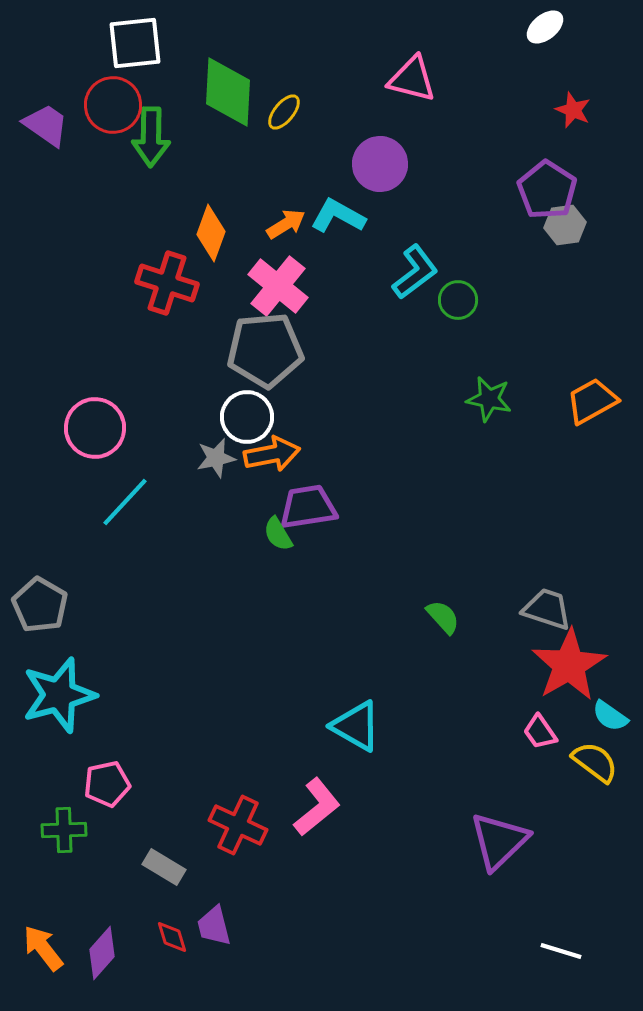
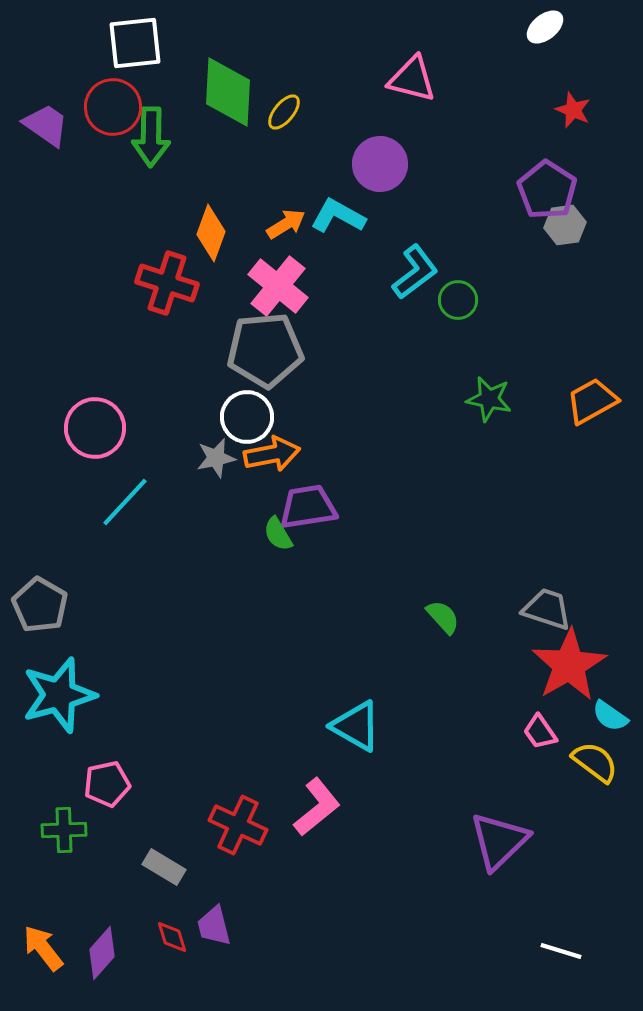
red circle at (113, 105): moved 2 px down
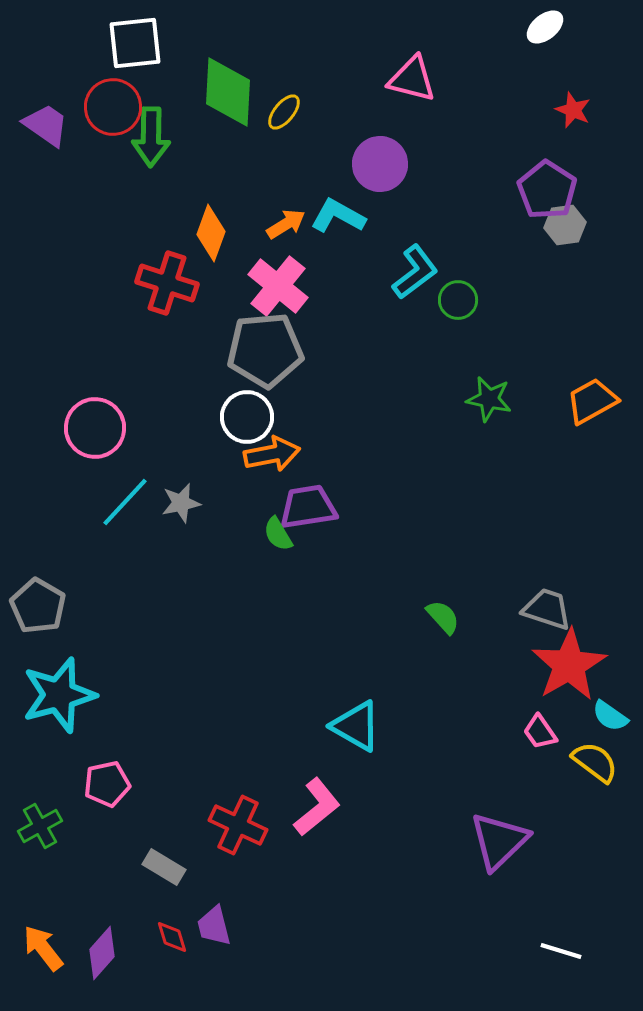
gray star at (216, 458): moved 35 px left, 45 px down
gray pentagon at (40, 605): moved 2 px left, 1 px down
green cross at (64, 830): moved 24 px left, 4 px up; rotated 27 degrees counterclockwise
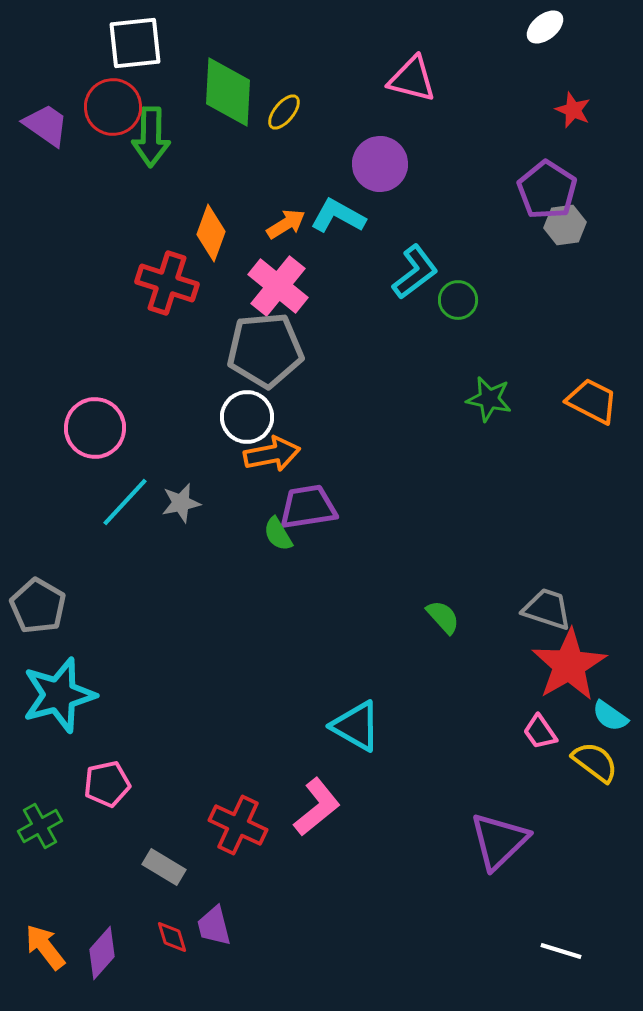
orange trapezoid at (592, 401): rotated 56 degrees clockwise
orange arrow at (43, 948): moved 2 px right, 1 px up
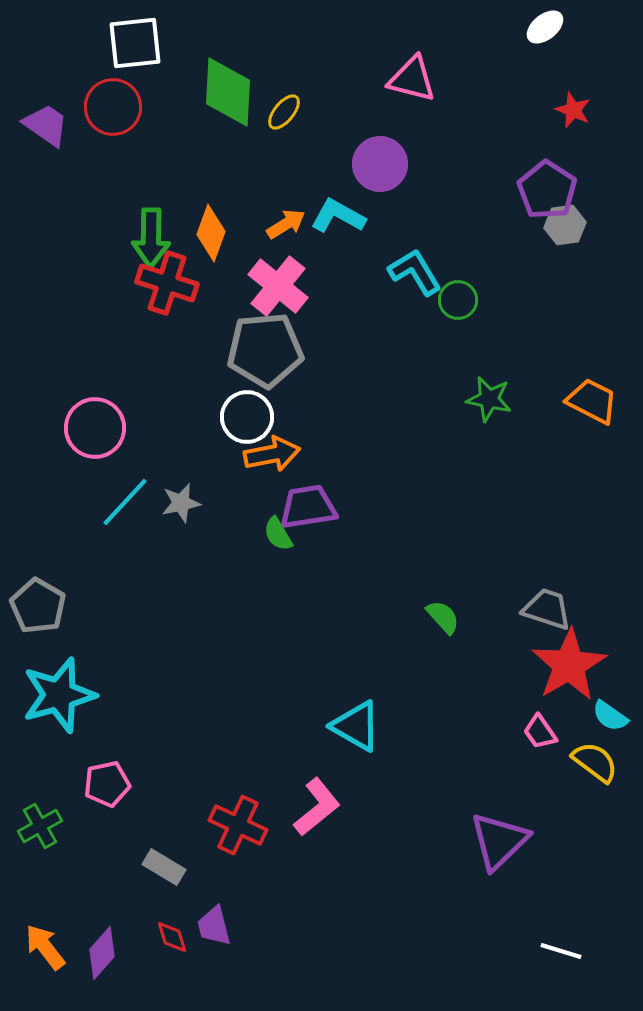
green arrow at (151, 137): moved 101 px down
cyan L-shape at (415, 272): rotated 84 degrees counterclockwise
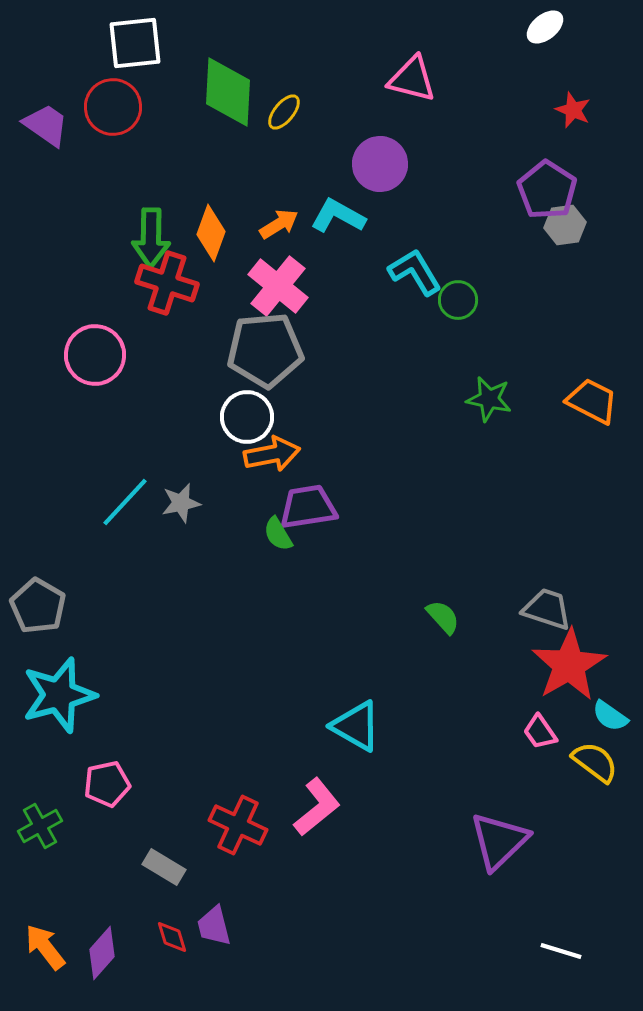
orange arrow at (286, 224): moved 7 px left
pink circle at (95, 428): moved 73 px up
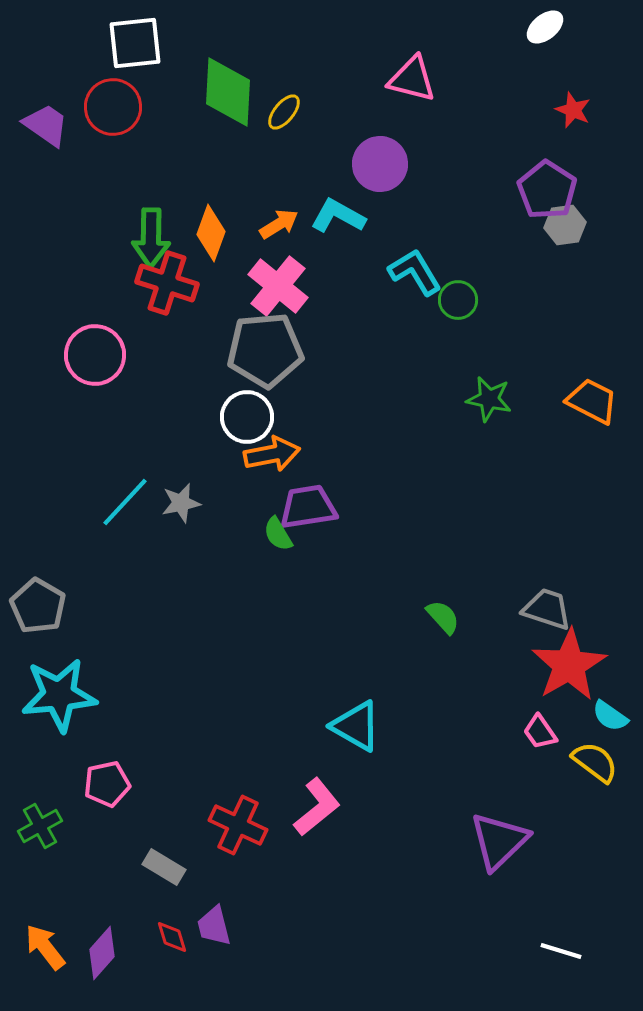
cyan star at (59, 695): rotated 10 degrees clockwise
